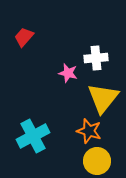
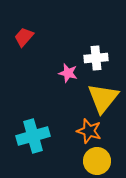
cyan cross: rotated 12 degrees clockwise
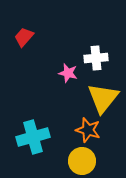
orange star: moved 1 px left, 1 px up
cyan cross: moved 1 px down
yellow circle: moved 15 px left
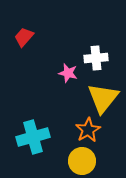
orange star: rotated 25 degrees clockwise
